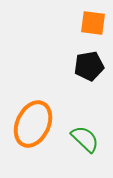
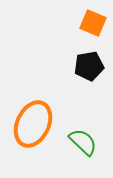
orange square: rotated 16 degrees clockwise
green semicircle: moved 2 px left, 3 px down
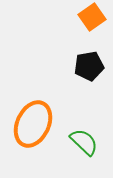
orange square: moved 1 px left, 6 px up; rotated 32 degrees clockwise
green semicircle: moved 1 px right
